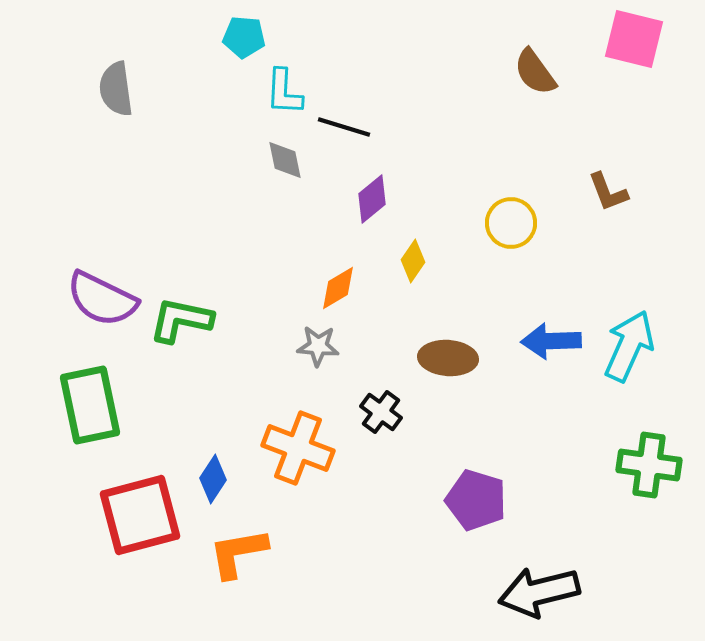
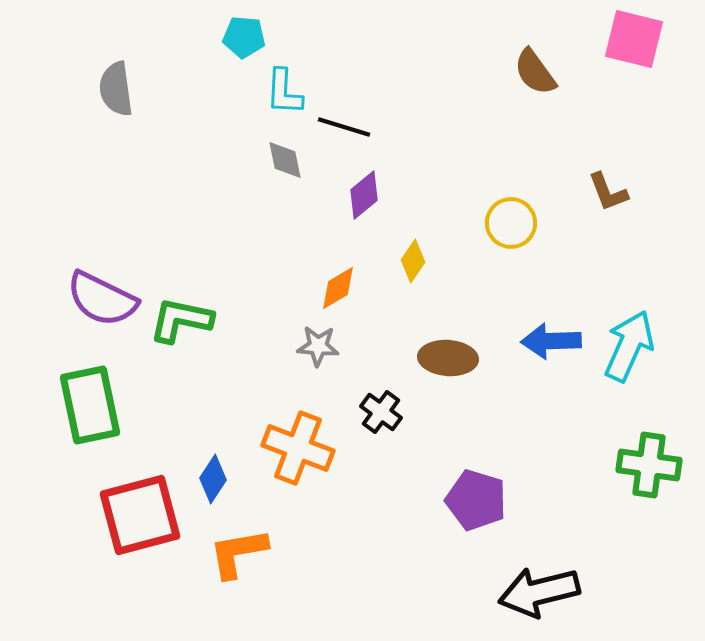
purple diamond: moved 8 px left, 4 px up
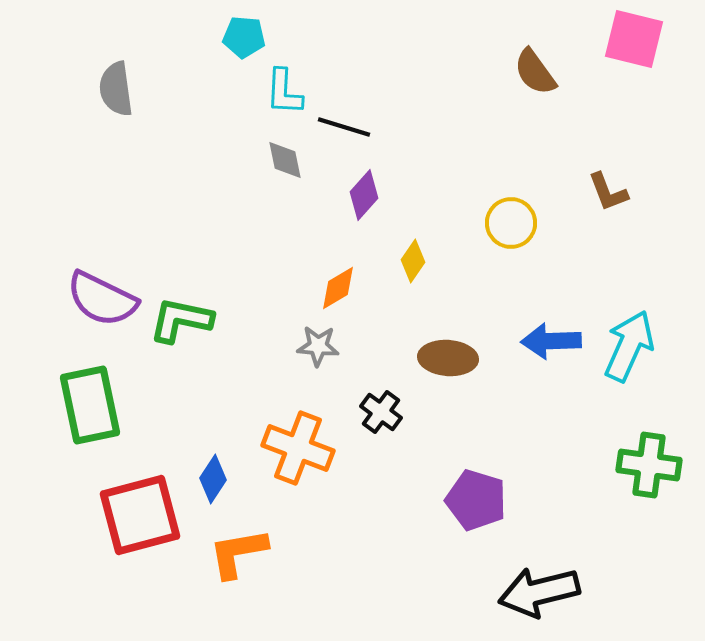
purple diamond: rotated 9 degrees counterclockwise
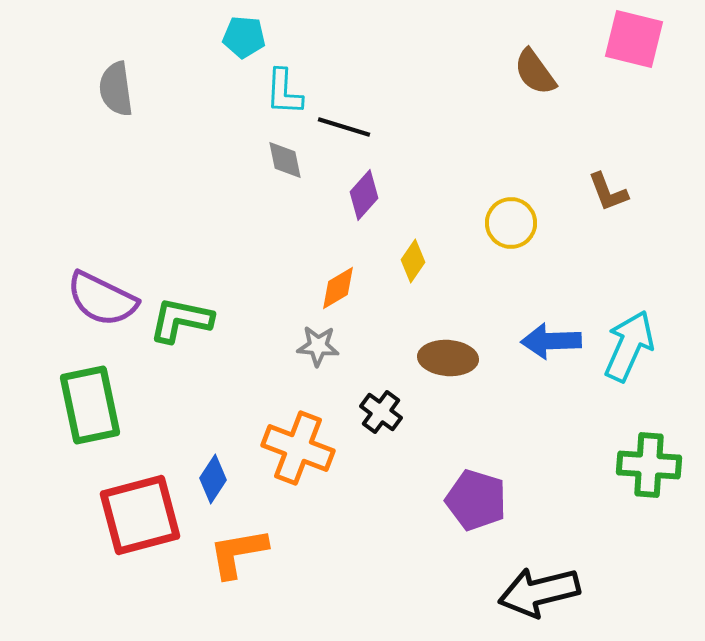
green cross: rotated 4 degrees counterclockwise
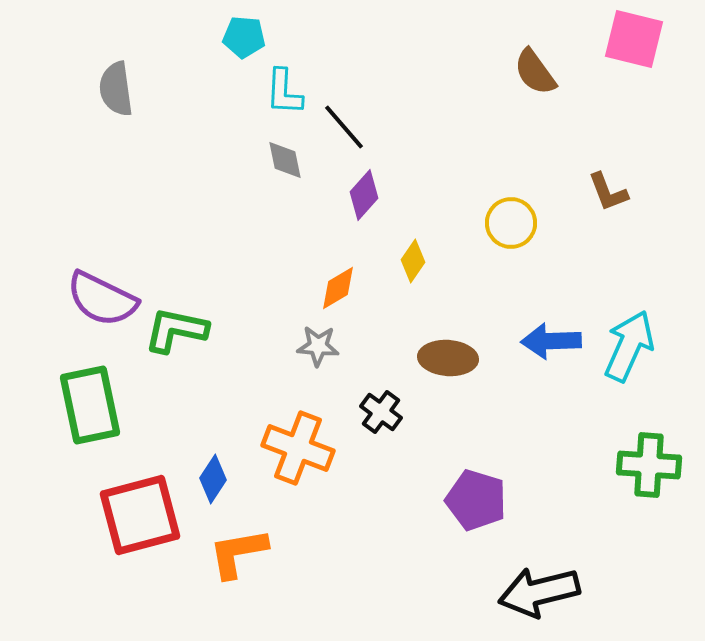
black line: rotated 32 degrees clockwise
green L-shape: moved 5 px left, 10 px down
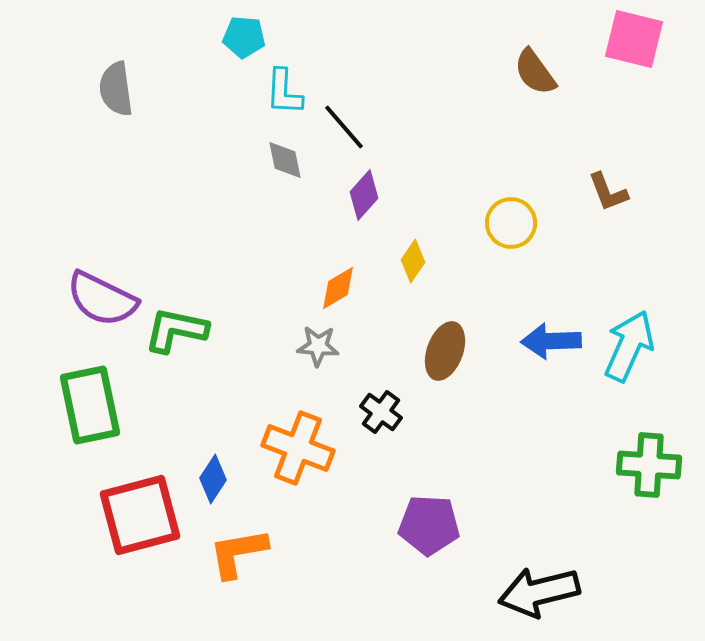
brown ellipse: moved 3 px left, 7 px up; rotated 74 degrees counterclockwise
purple pentagon: moved 47 px left, 25 px down; rotated 14 degrees counterclockwise
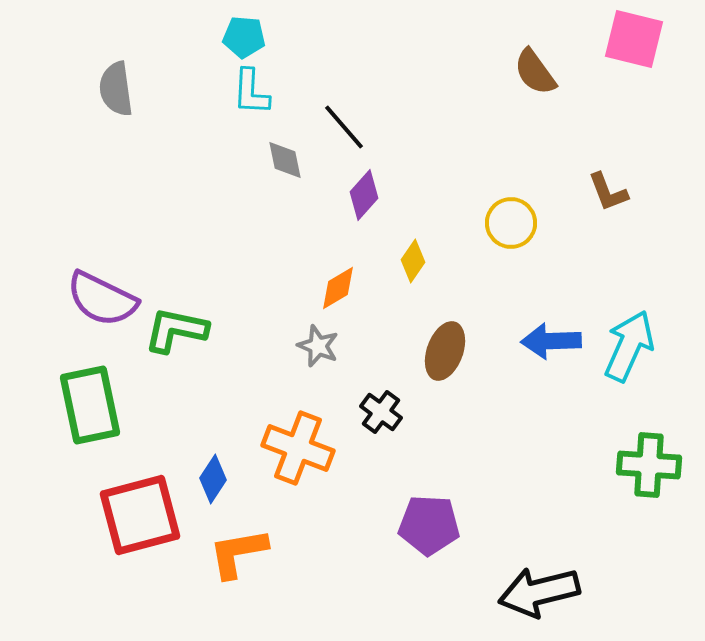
cyan L-shape: moved 33 px left
gray star: rotated 18 degrees clockwise
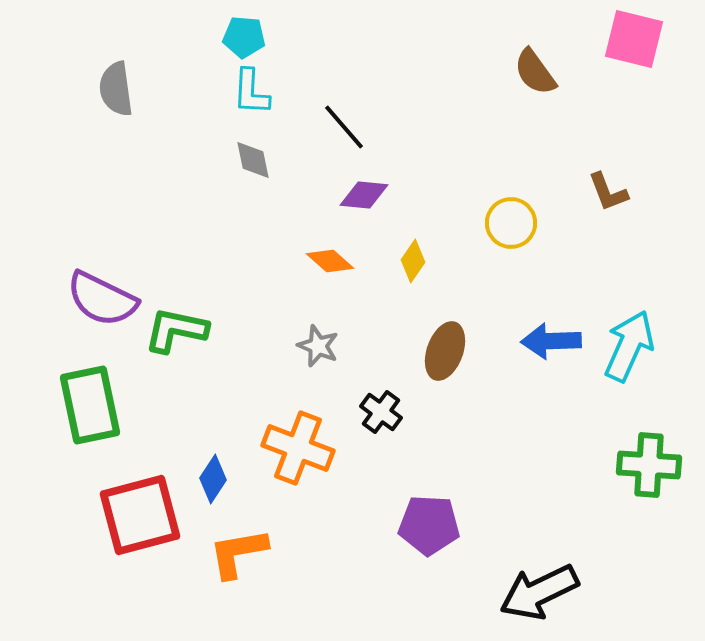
gray diamond: moved 32 px left
purple diamond: rotated 54 degrees clockwise
orange diamond: moved 8 px left, 27 px up; rotated 72 degrees clockwise
black arrow: rotated 12 degrees counterclockwise
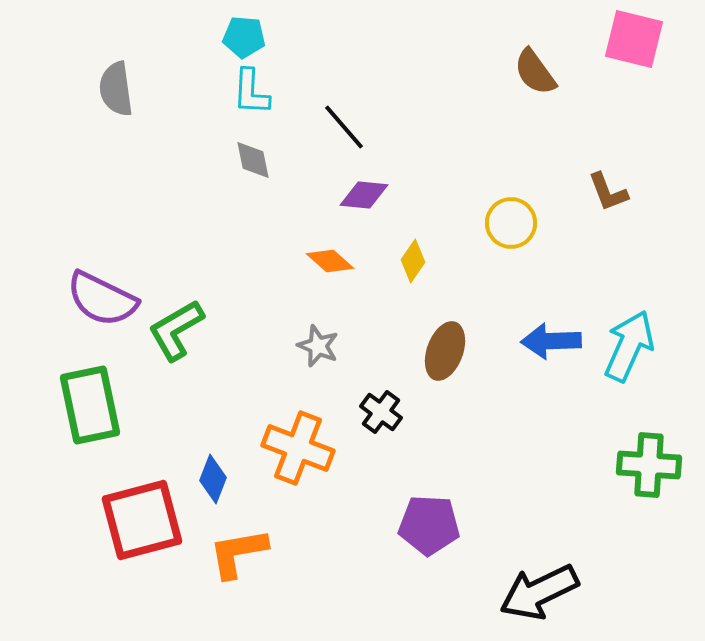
green L-shape: rotated 42 degrees counterclockwise
blue diamond: rotated 12 degrees counterclockwise
red square: moved 2 px right, 5 px down
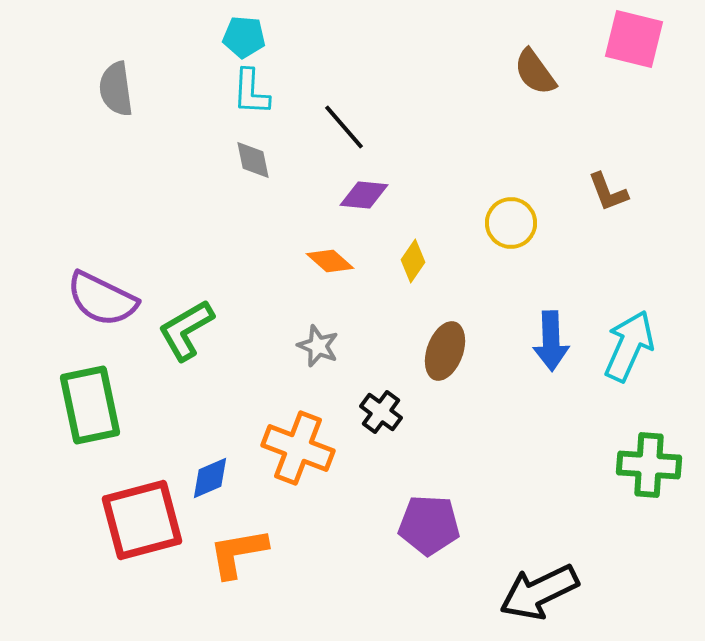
green L-shape: moved 10 px right
blue arrow: rotated 90 degrees counterclockwise
blue diamond: moved 3 px left, 1 px up; rotated 45 degrees clockwise
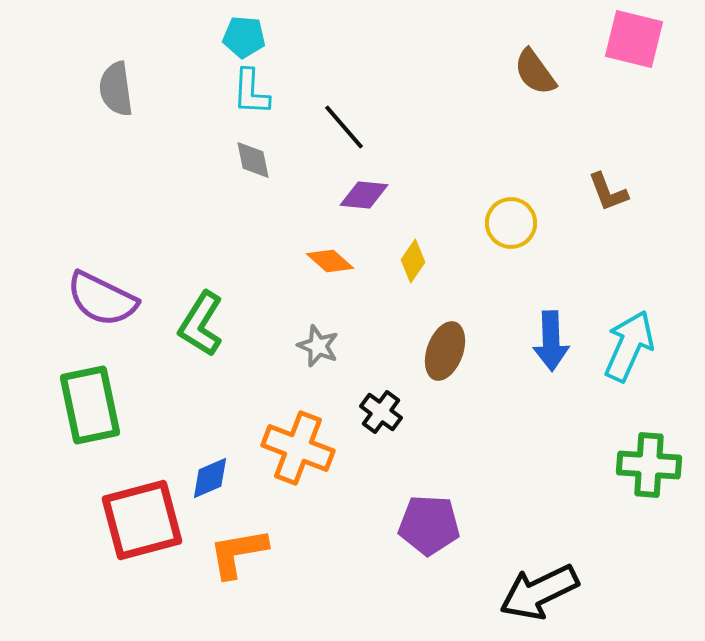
green L-shape: moved 15 px right, 6 px up; rotated 28 degrees counterclockwise
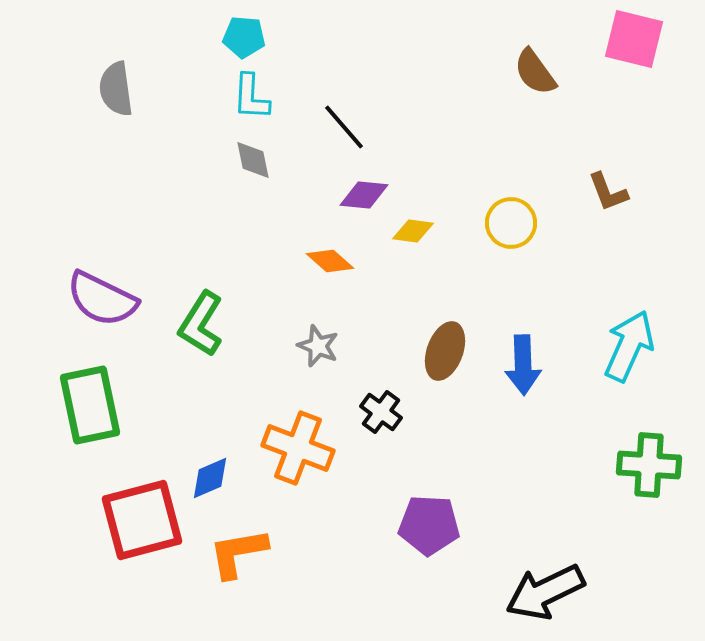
cyan L-shape: moved 5 px down
yellow diamond: moved 30 px up; rotated 63 degrees clockwise
blue arrow: moved 28 px left, 24 px down
black arrow: moved 6 px right
